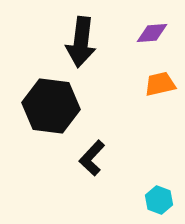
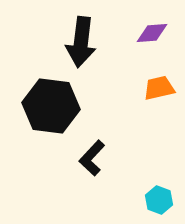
orange trapezoid: moved 1 px left, 4 px down
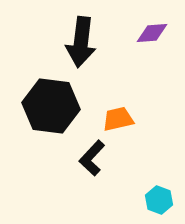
orange trapezoid: moved 41 px left, 31 px down
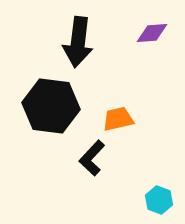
black arrow: moved 3 px left
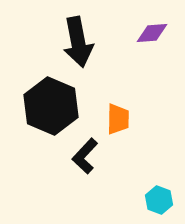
black arrow: rotated 18 degrees counterclockwise
black hexagon: rotated 16 degrees clockwise
orange trapezoid: rotated 104 degrees clockwise
black L-shape: moved 7 px left, 2 px up
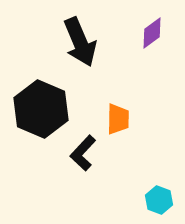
purple diamond: rotated 32 degrees counterclockwise
black arrow: moved 2 px right; rotated 12 degrees counterclockwise
black hexagon: moved 10 px left, 3 px down
black L-shape: moved 2 px left, 3 px up
